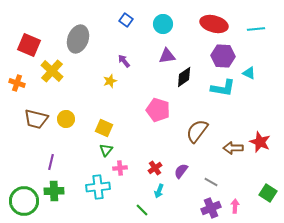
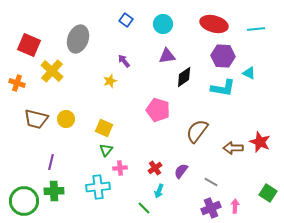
green line: moved 2 px right, 2 px up
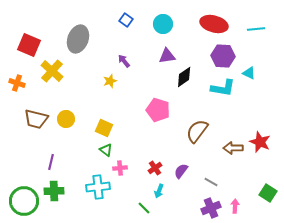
green triangle: rotated 32 degrees counterclockwise
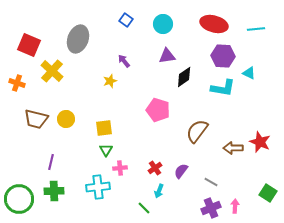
yellow square: rotated 30 degrees counterclockwise
green triangle: rotated 24 degrees clockwise
green circle: moved 5 px left, 2 px up
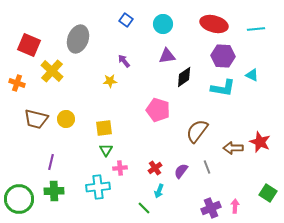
cyan triangle: moved 3 px right, 2 px down
yellow star: rotated 16 degrees clockwise
gray line: moved 4 px left, 15 px up; rotated 40 degrees clockwise
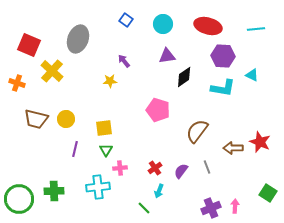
red ellipse: moved 6 px left, 2 px down
purple line: moved 24 px right, 13 px up
